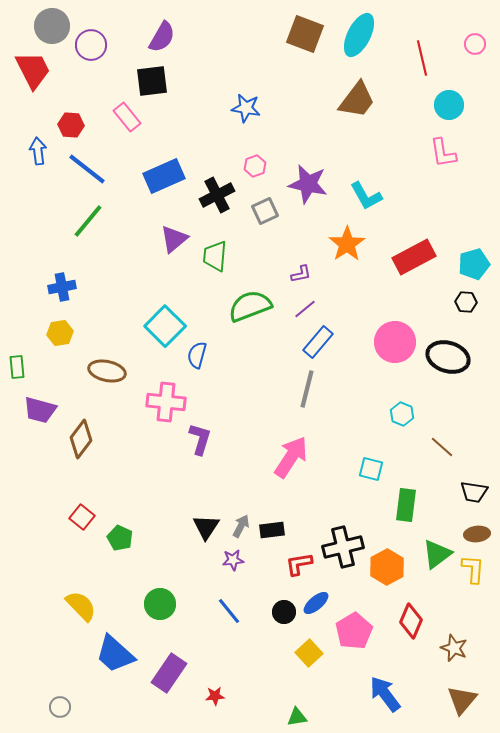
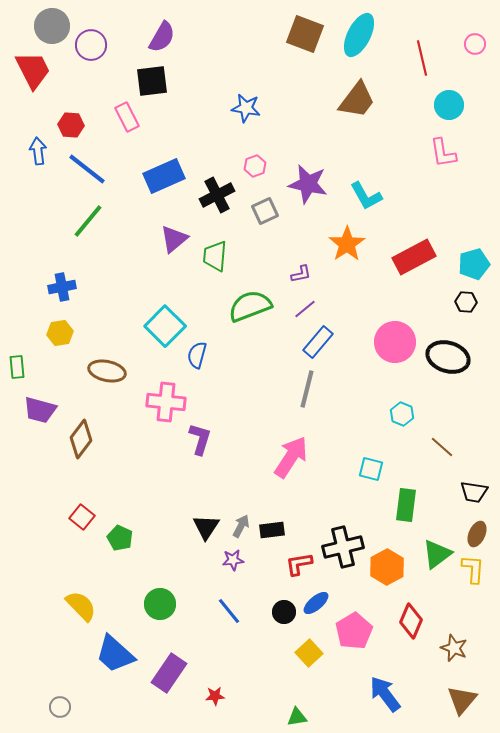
pink rectangle at (127, 117): rotated 12 degrees clockwise
brown ellipse at (477, 534): rotated 60 degrees counterclockwise
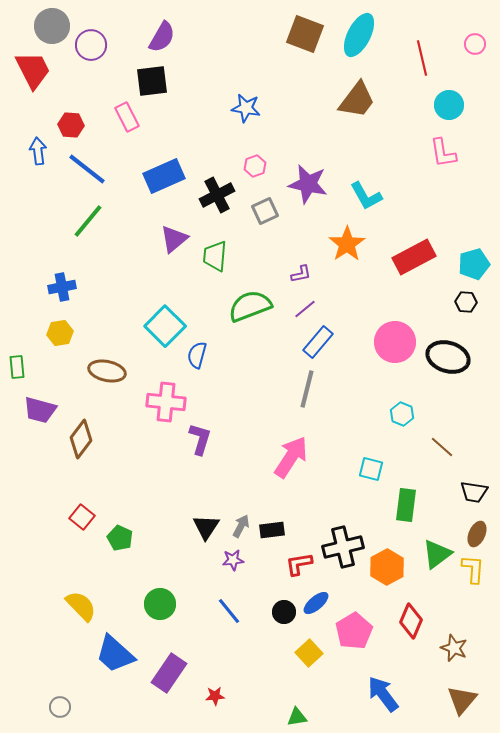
blue arrow at (385, 694): moved 2 px left
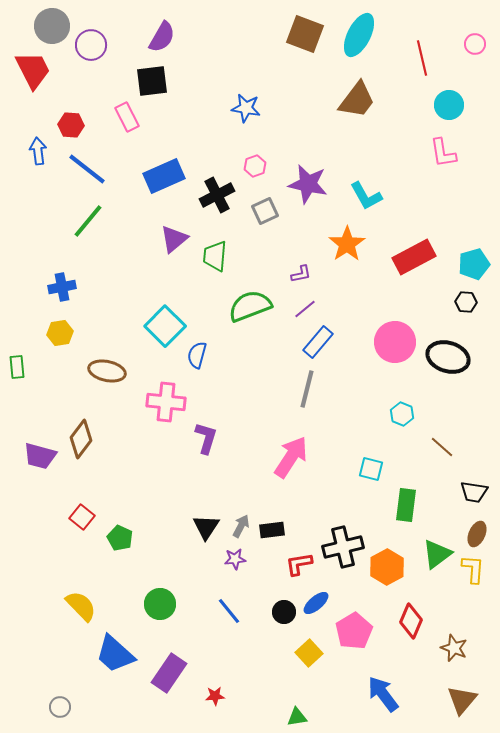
purple trapezoid at (40, 410): moved 46 px down
purple L-shape at (200, 439): moved 6 px right, 1 px up
purple star at (233, 560): moved 2 px right, 1 px up
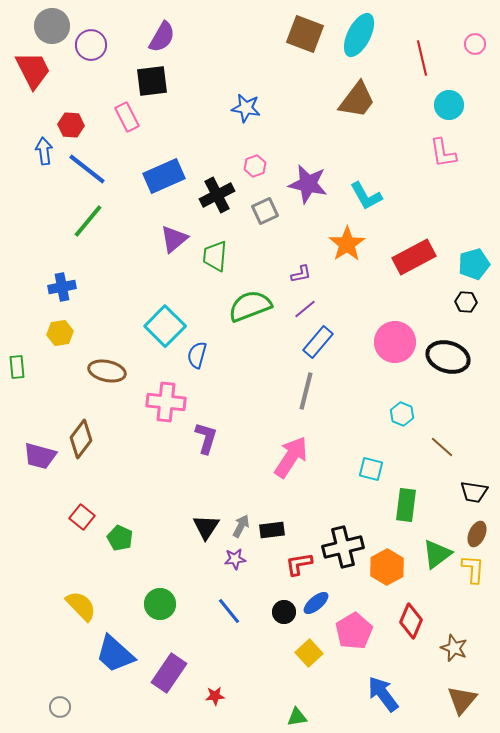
blue arrow at (38, 151): moved 6 px right
gray line at (307, 389): moved 1 px left, 2 px down
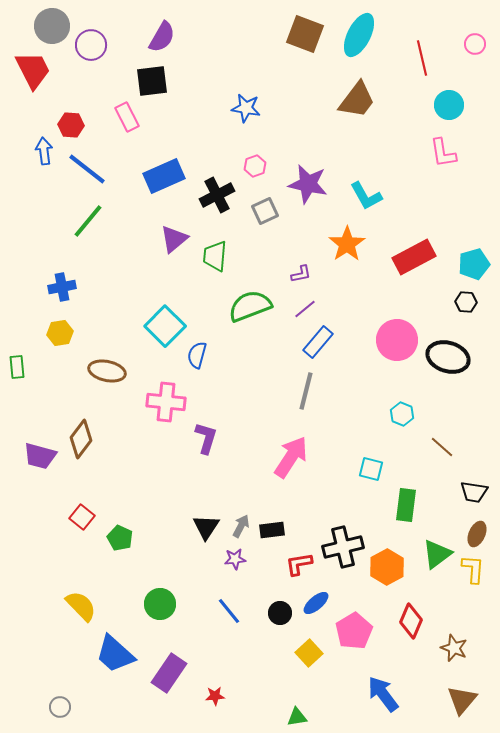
pink circle at (395, 342): moved 2 px right, 2 px up
black circle at (284, 612): moved 4 px left, 1 px down
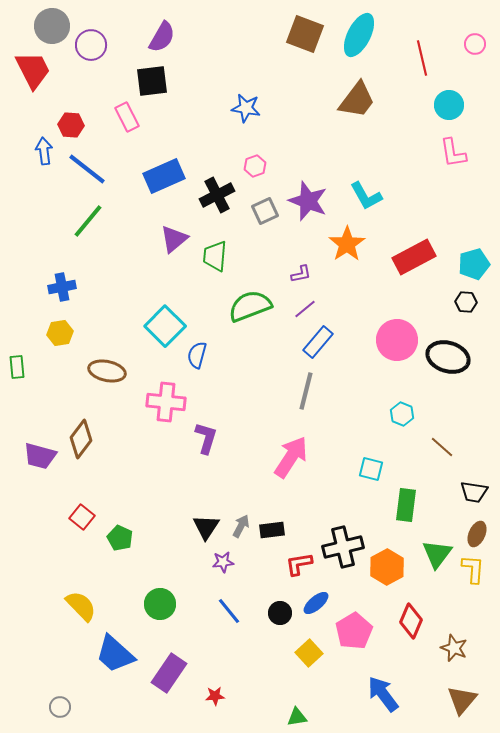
pink L-shape at (443, 153): moved 10 px right
purple star at (308, 184): moved 17 px down; rotated 9 degrees clockwise
green triangle at (437, 554): rotated 16 degrees counterclockwise
purple star at (235, 559): moved 12 px left, 3 px down
